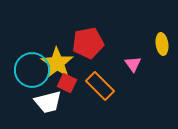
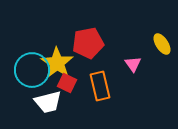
yellow ellipse: rotated 25 degrees counterclockwise
orange rectangle: rotated 32 degrees clockwise
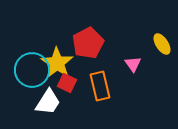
red pentagon: rotated 16 degrees counterclockwise
white trapezoid: rotated 44 degrees counterclockwise
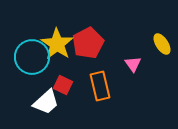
yellow star: moved 19 px up
cyan circle: moved 13 px up
red square: moved 4 px left, 2 px down
white trapezoid: moved 2 px left; rotated 16 degrees clockwise
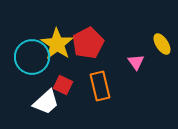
pink triangle: moved 3 px right, 2 px up
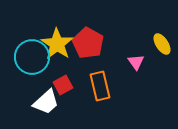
red pentagon: rotated 16 degrees counterclockwise
red square: rotated 36 degrees clockwise
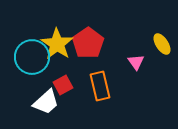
red pentagon: rotated 8 degrees clockwise
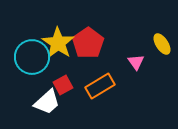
yellow star: moved 1 px right, 1 px up
orange rectangle: rotated 72 degrees clockwise
white trapezoid: moved 1 px right
